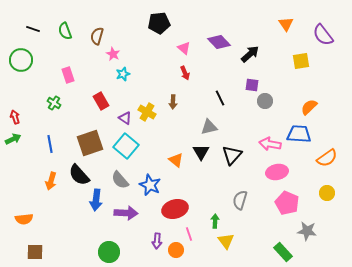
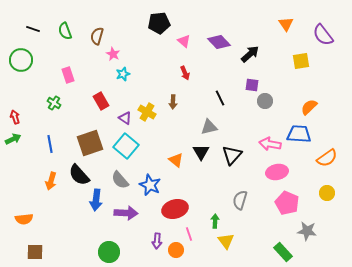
pink triangle at (184, 48): moved 7 px up
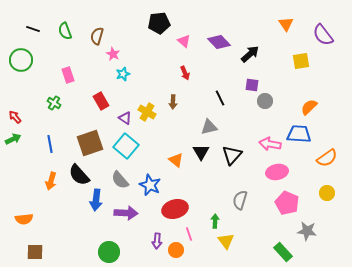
red arrow at (15, 117): rotated 24 degrees counterclockwise
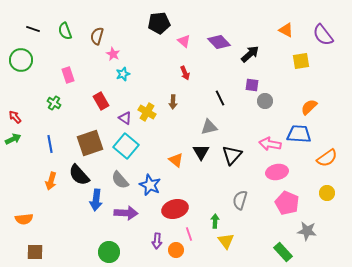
orange triangle at (286, 24): moved 6 px down; rotated 28 degrees counterclockwise
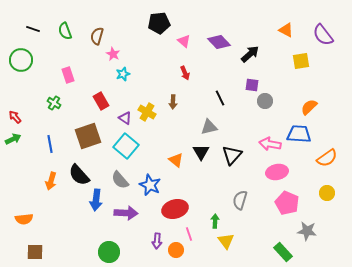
brown square at (90, 143): moved 2 px left, 7 px up
